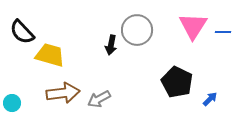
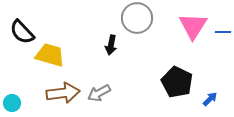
gray circle: moved 12 px up
gray arrow: moved 6 px up
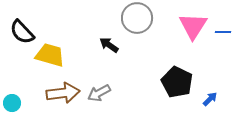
black arrow: moved 2 px left; rotated 114 degrees clockwise
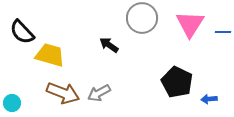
gray circle: moved 5 px right
pink triangle: moved 3 px left, 2 px up
brown arrow: rotated 28 degrees clockwise
blue arrow: moved 1 px left; rotated 140 degrees counterclockwise
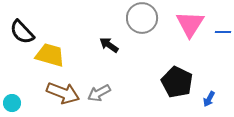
blue arrow: rotated 56 degrees counterclockwise
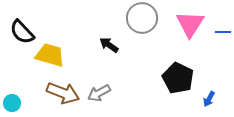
black pentagon: moved 1 px right, 4 px up
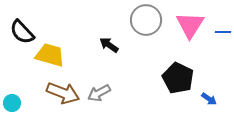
gray circle: moved 4 px right, 2 px down
pink triangle: moved 1 px down
blue arrow: rotated 84 degrees counterclockwise
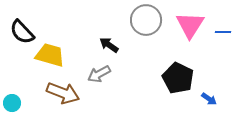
gray arrow: moved 19 px up
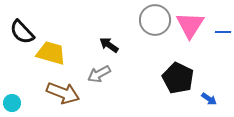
gray circle: moved 9 px right
yellow trapezoid: moved 1 px right, 2 px up
